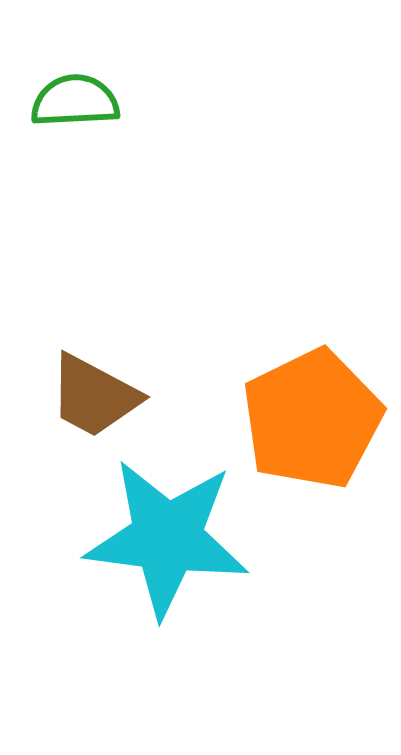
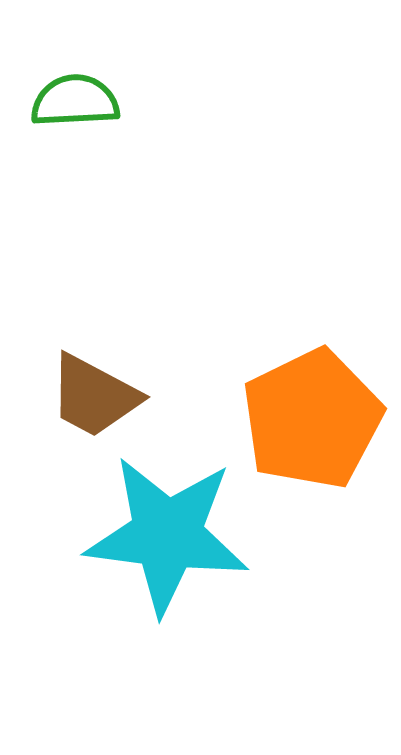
cyan star: moved 3 px up
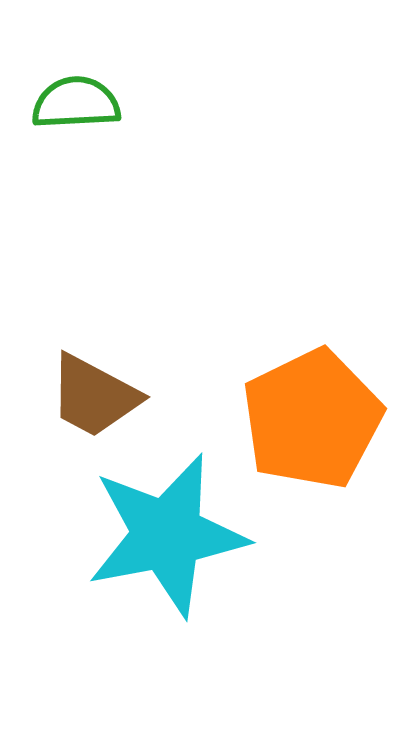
green semicircle: moved 1 px right, 2 px down
cyan star: rotated 18 degrees counterclockwise
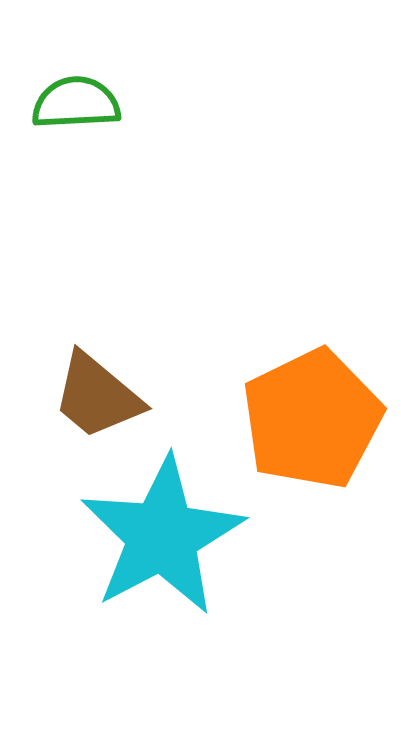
brown trapezoid: moved 3 px right; rotated 12 degrees clockwise
cyan star: moved 5 px left, 1 px down; rotated 17 degrees counterclockwise
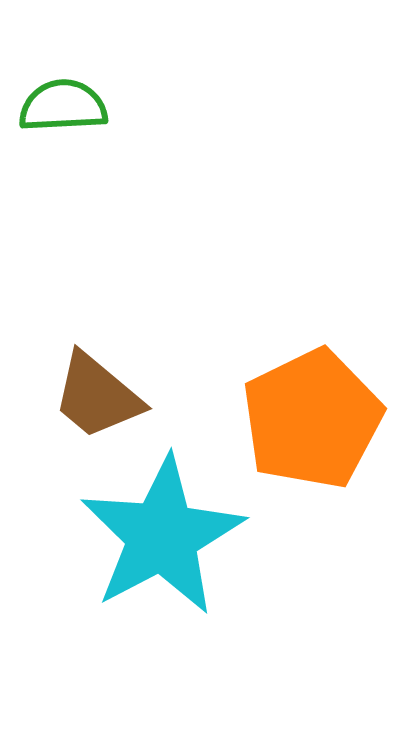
green semicircle: moved 13 px left, 3 px down
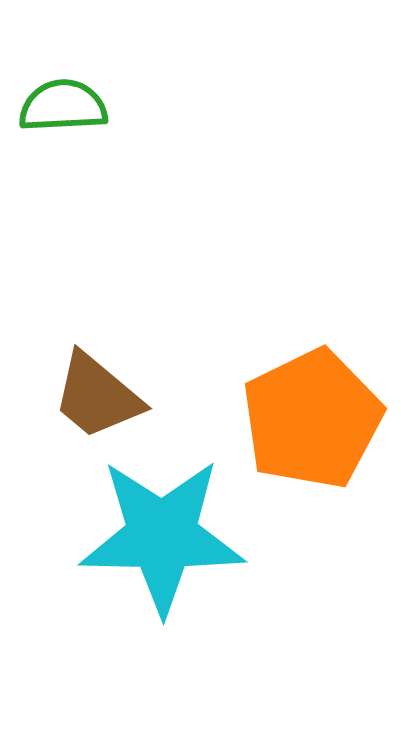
cyan star: rotated 29 degrees clockwise
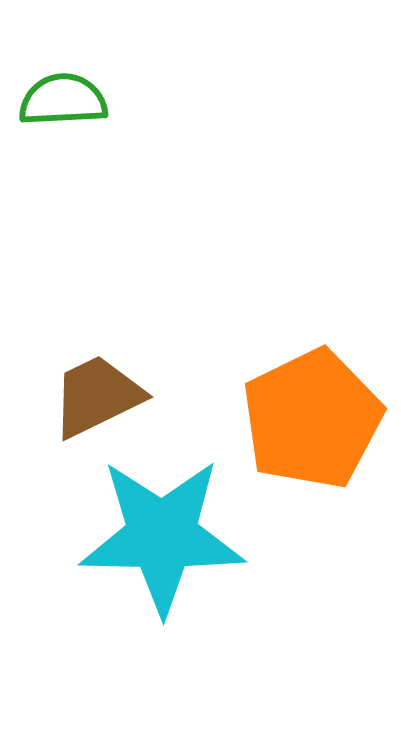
green semicircle: moved 6 px up
brown trapezoid: rotated 114 degrees clockwise
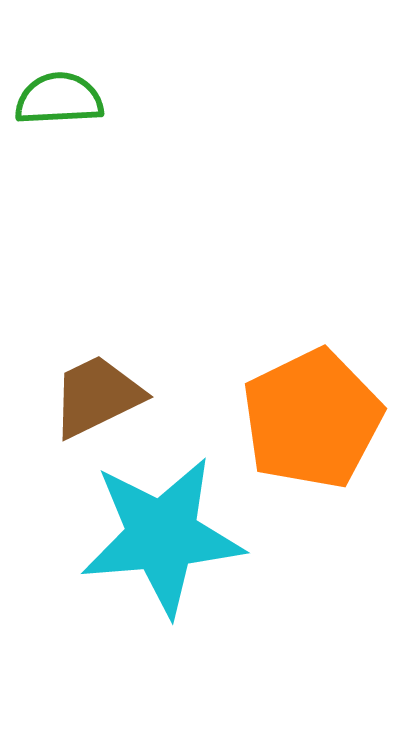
green semicircle: moved 4 px left, 1 px up
cyan star: rotated 6 degrees counterclockwise
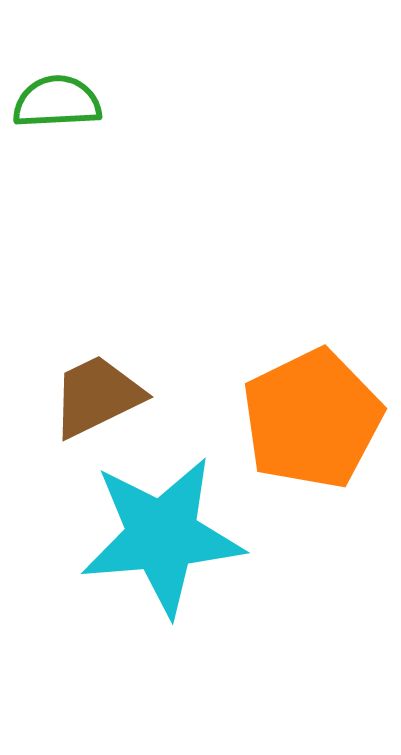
green semicircle: moved 2 px left, 3 px down
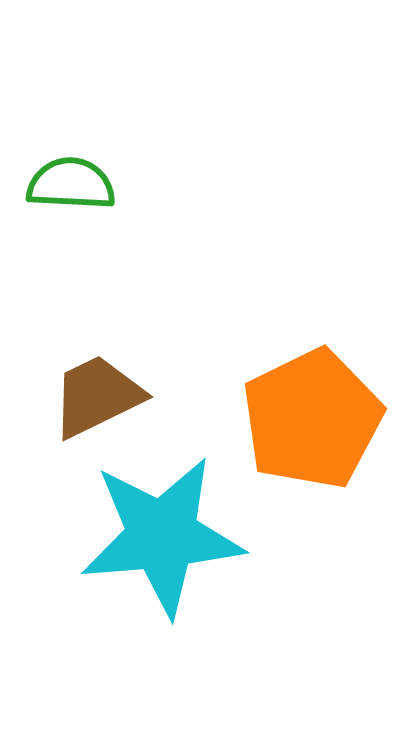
green semicircle: moved 14 px right, 82 px down; rotated 6 degrees clockwise
